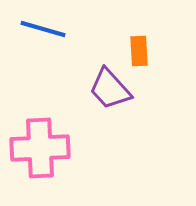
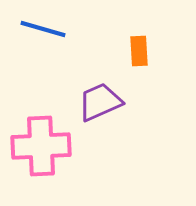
purple trapezoid: moved 10 px left, 13 px down; rotated 108 degrees clockwise
pink cross: moved 1 px right, 2 px up
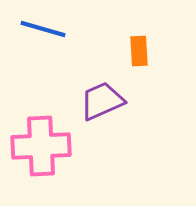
purple trapezoid: moved 2 px right, 1 px up
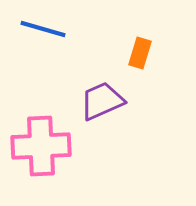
orange rectangle: moved 1 px right, 2 px down; rotated 20 degrees clockwise
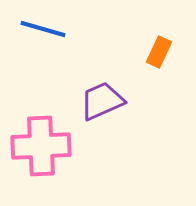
orange rectangle: moved 19 px right, 1 px up; rotated 8 degrees clockwise
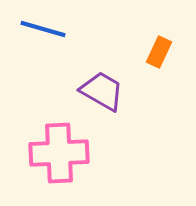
purple trapezoid: moved 10 px up; rotated 54 degrees clockwise
pink cross: moved 18 px right, 7 px down
